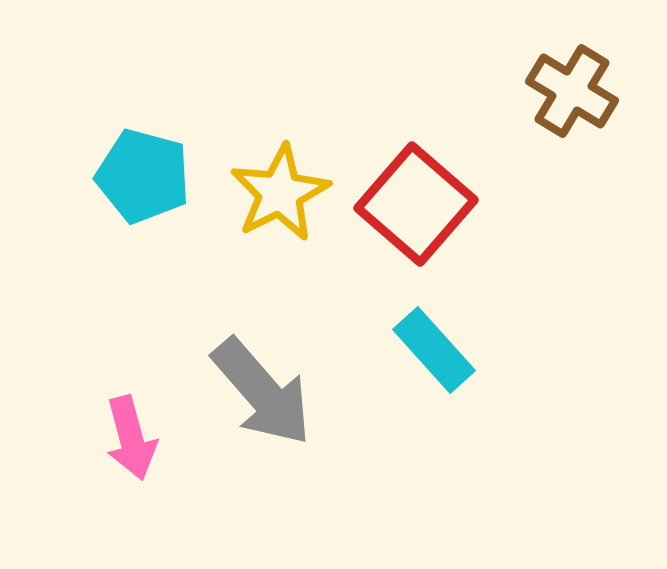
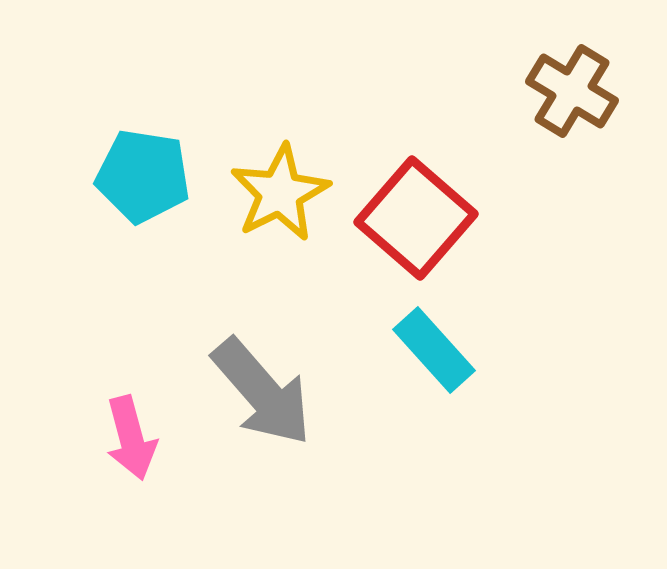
cyan pentagon: rotated 6 degrees counterclockwise
red square: moved 14 px down
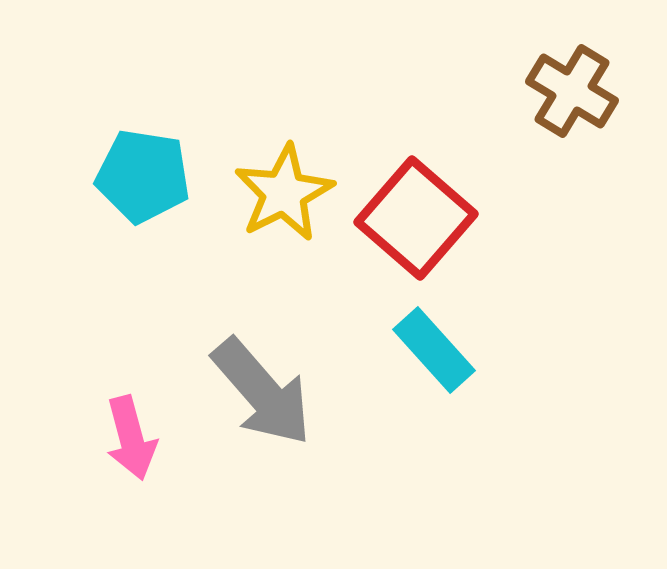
yellow star: moved 4 px right
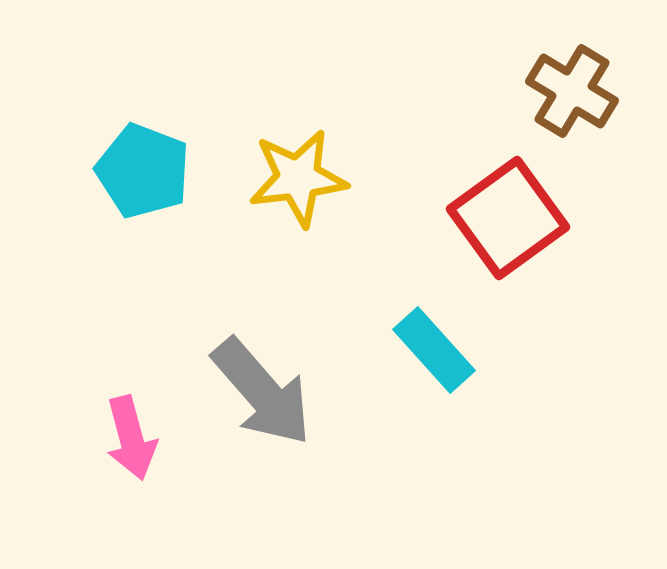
cyan pentagon: moved 5 px up; rotated 12 degrees clockwise
yellow star: moved 14 px right, 15 px up; rotated 20 degrees clockwise
red square: moved 92 px right; rotated 13 degrees clockwise
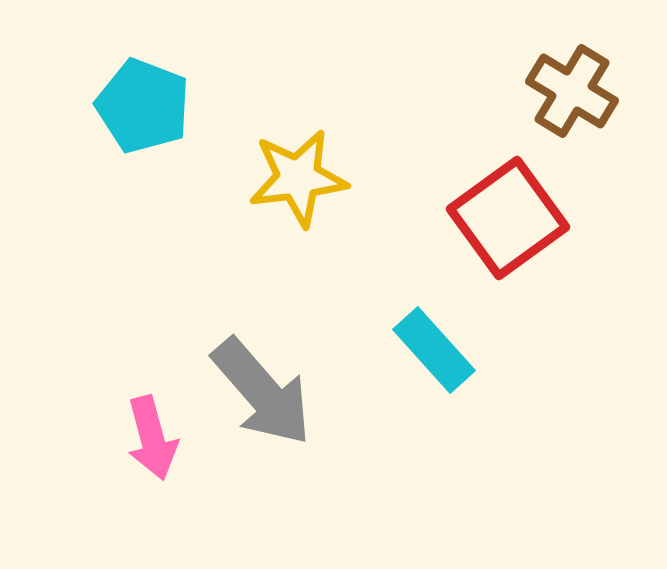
cyan pentagon: moved 65 px up
pink arrow: moved 21 px right
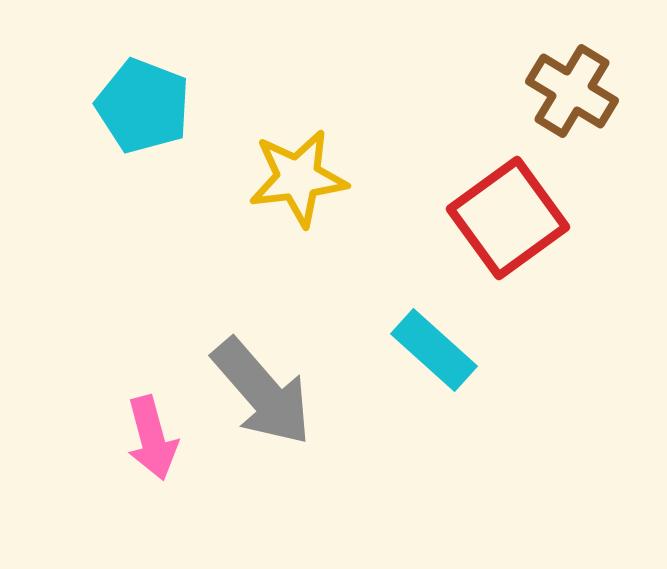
cyan rectangle: rotated 6 degrees counterclockwise
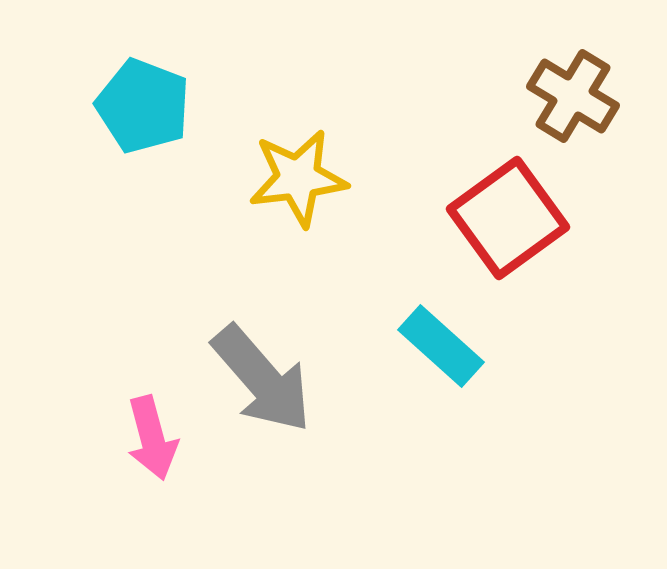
brown cross: moved 1 px right, 5 px down
cyan rectangle: moved 7 px right, 4 px up
gray arrow: moved 13 px up
